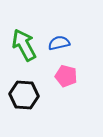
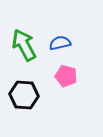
blue semicircle: moved 1 px right
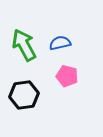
pink pentagon: moved 1 px right
black hexagon: rotated 12 degrees counterclockwise
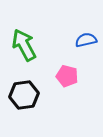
blue semicircle: moved 26 px right, 3 px up
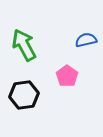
pink pentagon: rotated 20 degrees clockwise
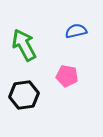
blue semicircle: moved 10 px left, 9 px up
pink pentagon: rotated 25 degrees counterclockwise
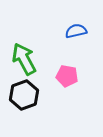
green arrow: moved 14 px down
black hexagon: rotated 12 degrees counterclockwise
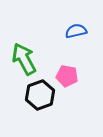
black hexagon: moved 16 px right
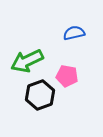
blue semicircle: moved 2 px left, 2 px down
green arrow: moved 3 px right, 2 px down; rotated 88 degrees counterclockwise
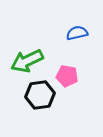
blue semicircle: moved 3 px right
black hexagon: rotated 12 degrees clockwise
